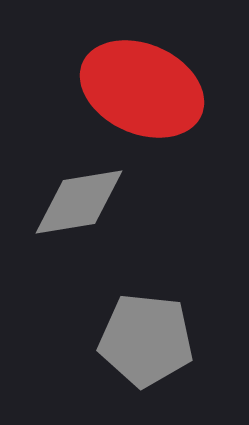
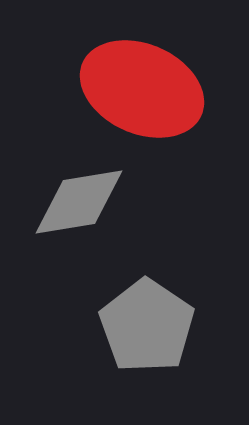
gray pentagon: moved 1 px right, 14 px up; rotated 28 degrees clockwise
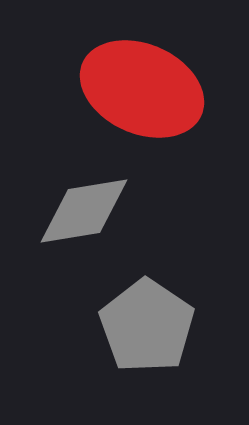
gray diamond: moved 5 px right, 9 px down
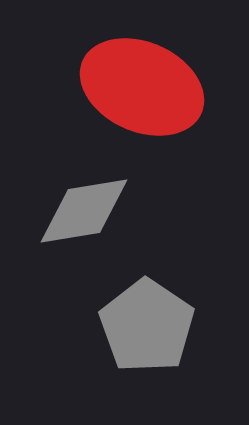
red ellipse: moved 2 px up
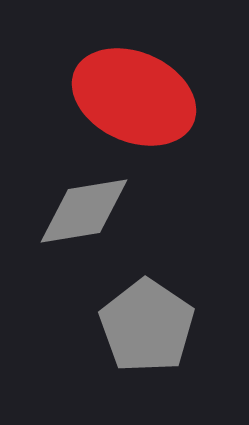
red ellipse: moved 8 px left, 10 px down
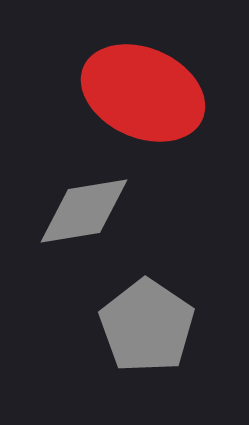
red ellipse: moved 9 px right, 4 px up
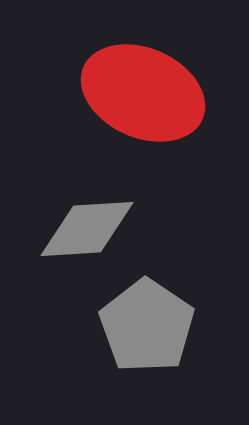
gray diamond: moved 3 px right, 18 px down; rotated 6 degrees clockwise
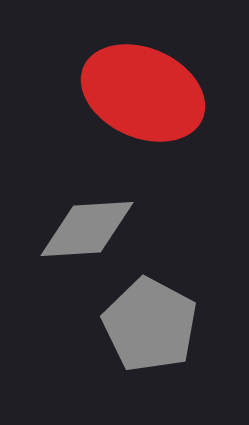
gray pentagon: moved 3 px right, 1 px up; rotated 6 degrees counterclockwise
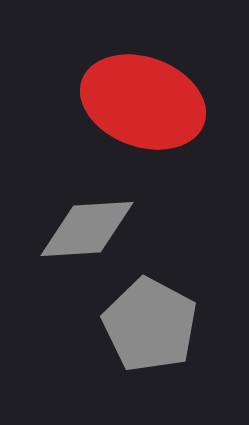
red ellipse: moved 9 px down; rotated 4 degrees counterclockwise
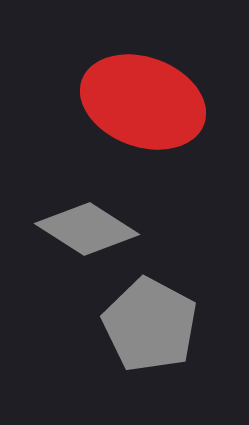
gray diamond: rotated 36 degrees clockwise
